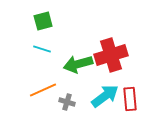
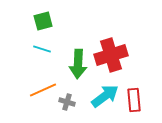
green arrow: rotated 72 degrees counterclockwise
red rectangle: moved 4 px right, 1 px down
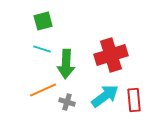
green arrow: moved 12 px left
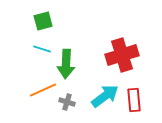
red cross: moved 11 px right
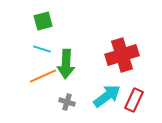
orange line: moved 14 px up
cyan arrow: moved 2 px right
red rectangle: rotated 30 degrees clockwise
